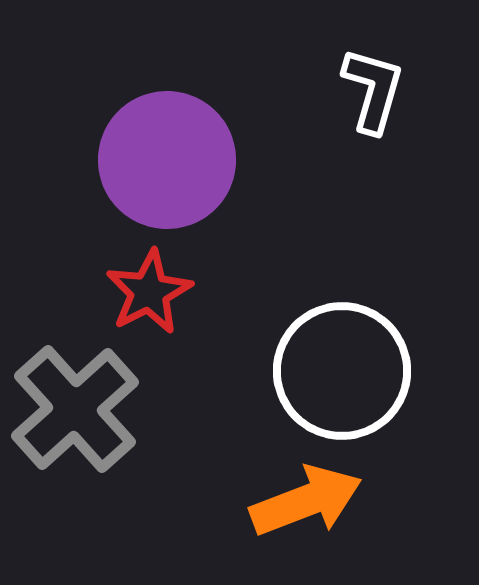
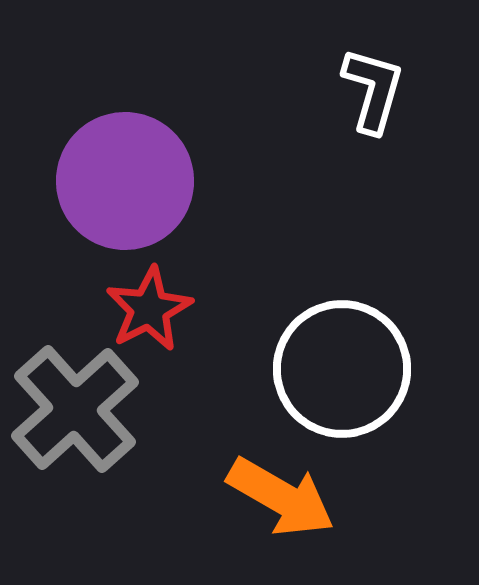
purple circle: moved 42 px left, 21 px down
red star: moved 17 px down
white circle: moved 2 px up
orange arrow: moved 25 px left, 4 px up; rotated 51 degrees clockwise
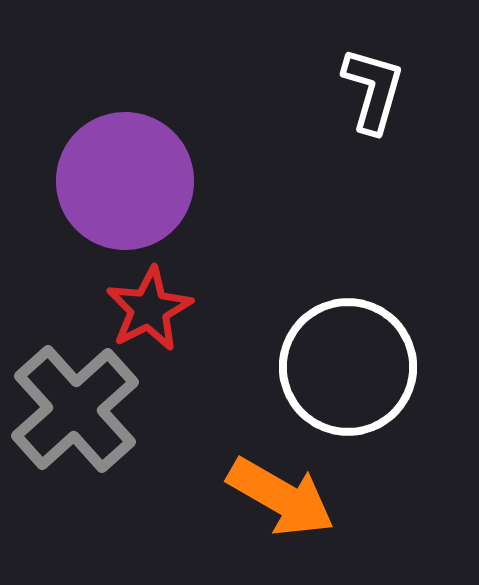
white circle: moved 6 px right, 2 px up
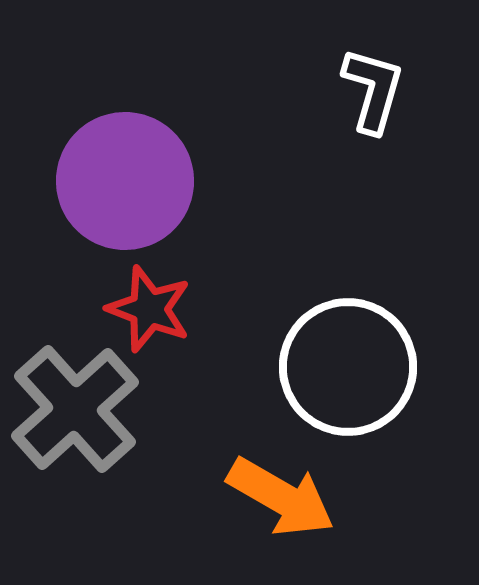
red star: rotated 24 degrees counterclockwise
